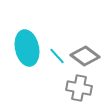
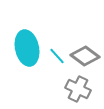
gray cross: moved 1 px left, 1 px down; rotated 15 degrees clockwise
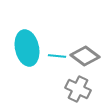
cyan line: rotated 42 degrees counterclockwise
